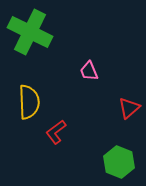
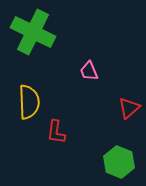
green cross: moved 3 px right
red L-shape: rotated 45 degrees counterclockwise
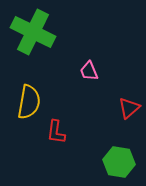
yellow semicircle: rotated 12 degrees clockwise
green hexagon: rotated 12 degrees counterclockwise
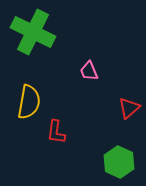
green hexagon: rotated 16 degrees clockwise
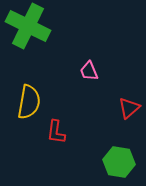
green cross: moved 5 px left, 6 px up
green hexagon: rotated 16 degrees counterclockwise
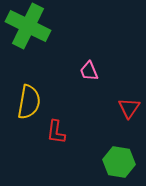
red triangle: rotated 15 degrees counterclockwise
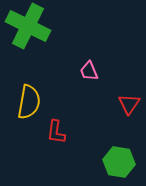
red triangle: moved 4 px up
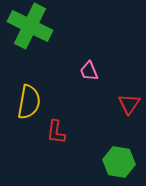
green cross: moved 2 px right
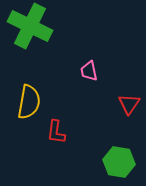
pink trapezoid: rotated 10 degrees clockwise
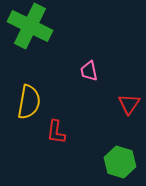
green hexagon: moved 1 px right; rotated 8 degrees clockwise
